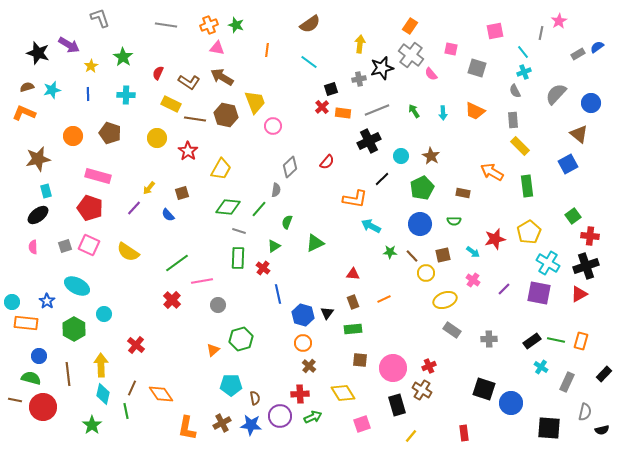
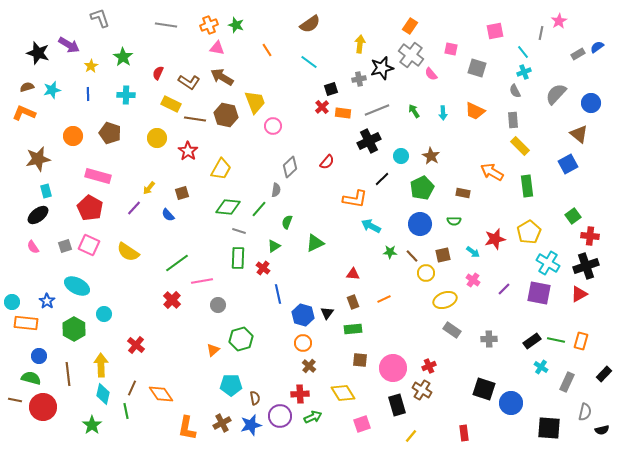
orange line at (267, 50): rotated 40 degrees counterclockwise
red pentagon at (90, 208): rotated 10 degrees clockwise
pink semicircle at (33, 247): rotated 32 degrees counterclockwise
blue star at (251, 425): rotated 20 degrees counterclockwise
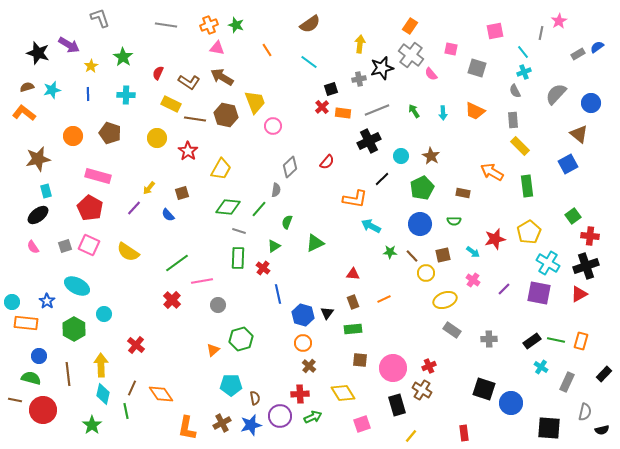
orange L-shape at (24, 113): rotated 15 degrees clockwise
red circle at (43, 407): moved 3 px down
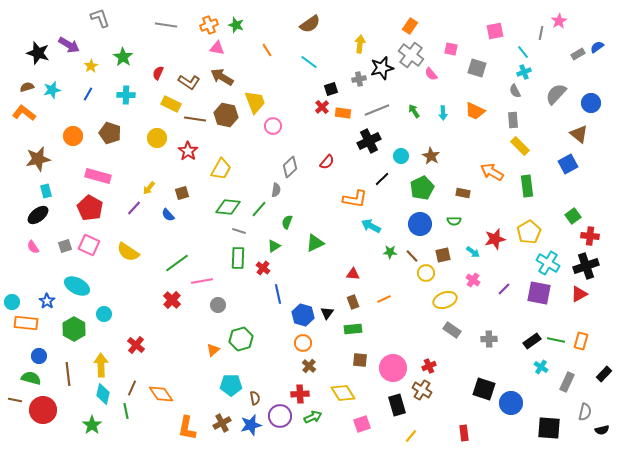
blue line at (88, 94): rotated 32 degrees clockwise
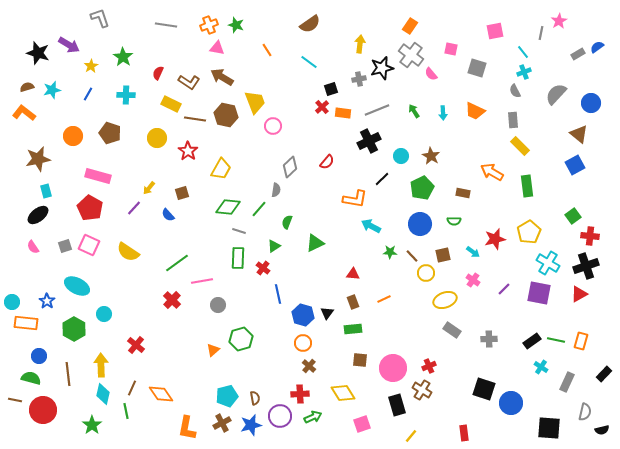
blue square at (568, 164): moved 7 px right, 1 px down
cyan pentagon at (231, 385): moved 4 px left, 11 px down; rotated 15 degrees counterclockwise
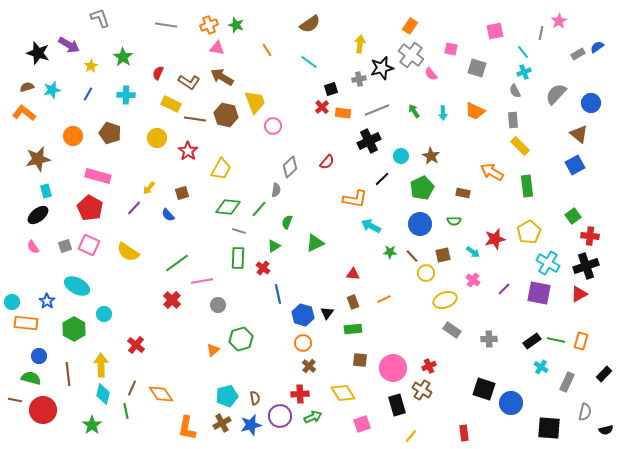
black semicircle at (602, 430): moved 4 px right
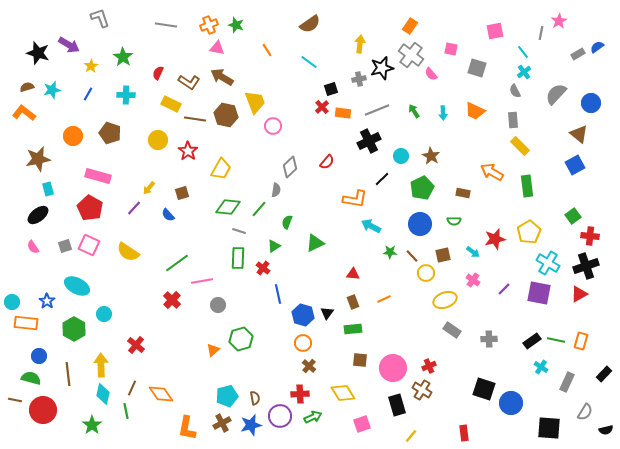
cyan cross at (524, 72): rotated 16 degrees counterclockwise
yellow circle at (157, 138): moved 1 px right, 2 px down
cyan rectangle at (46, 191): moved 2 px right, 2 px up
gray semicircle at (585, 412): rotated 18 degrees clockwise
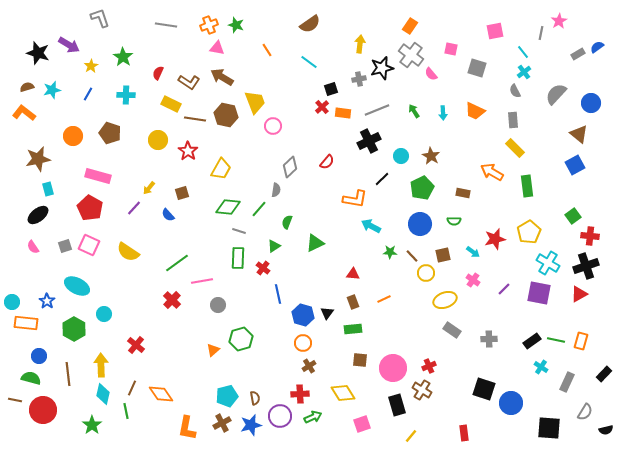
yellow rectangle at (520, 146): moved 5 px left, 2 px down
brown cross at (309, 366): rotated 16 degrees clockwise
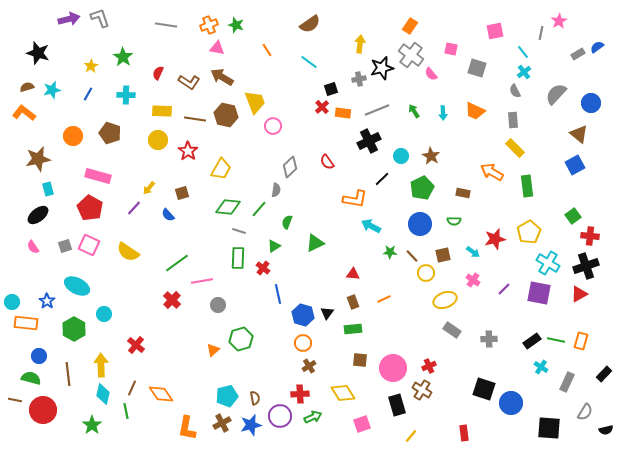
purple arrow at (69, 45): moved 26 px up; rotated 45 degrees counterclockwise
yellow rectangle at (171, 104): moved 9 px left, 7 px down; rotated 24 degrees counterclockwise
red semicircle at (327, 162): rotated 105 degrees clockwise
